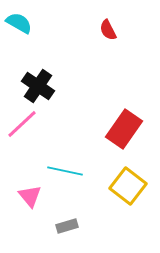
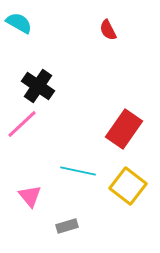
cyan line: moved 13 px right
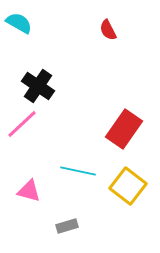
pink triangle: moved 1 px left, 5 px up; rotated 35 degrees counterclockwise
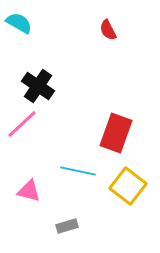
red rectangle: moved 8 px left, 4 px down; rotated 15 degrees counterclockwise
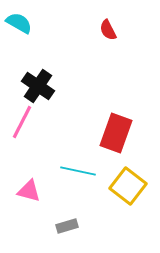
pink line: moved 2 px up; rotated 20 degrees counterclockwise
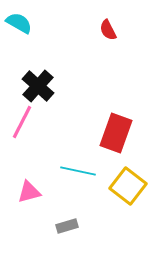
black cross: rotated 8 degrees clockwise
pink triangle: moved 1 px down; rotated 30 degrees counterclockwise
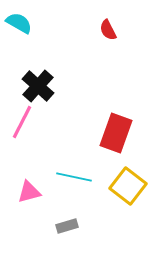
cyan line: moved 4 px left, 6 px down
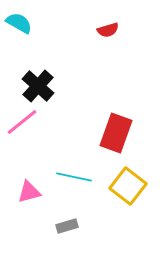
red semicircle: rotated 80 degrees counterclockwise
pink line: rotated 24 degrees clockwise
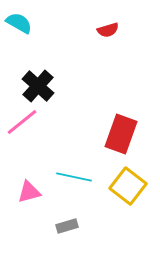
red rectangle: moved 5 px right, 1 px down
